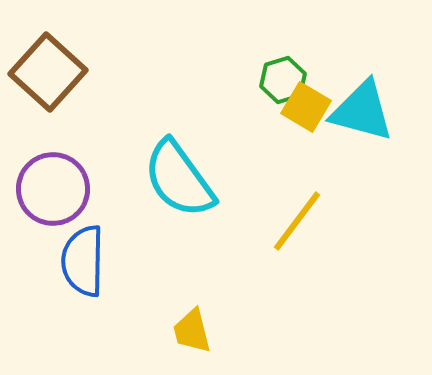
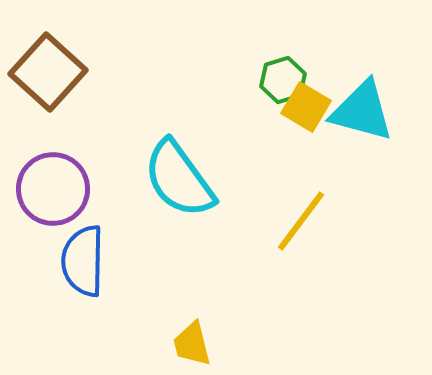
yellow line: moved 4 px right
yellow trapezoid: moved 13 px down
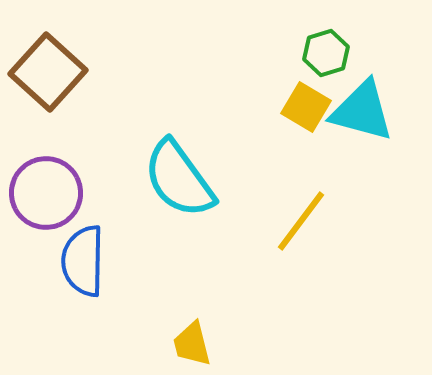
green hexagon: moved 43 px right, 27 px up
purple circle: moved 7 px left, 4 px down
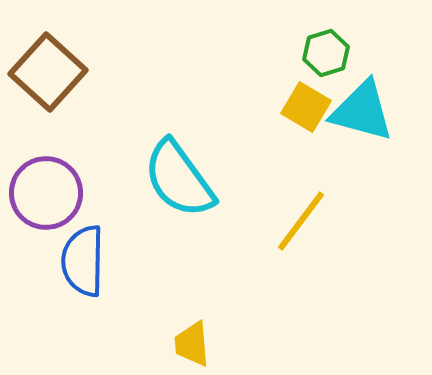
yellow trapezoid: rotated 9 degrees clockwise
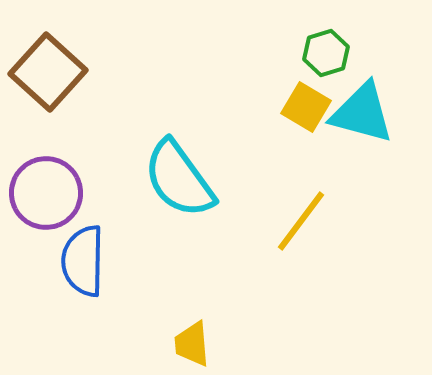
cyan triangle: moved 2 px down
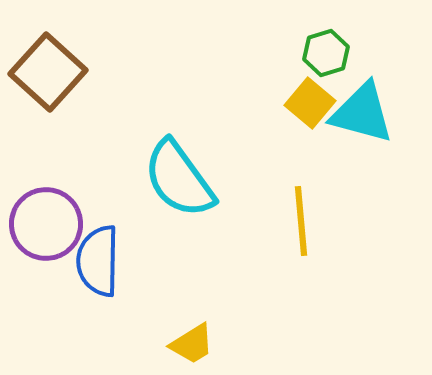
yellow square: moved 4 px right, 4 px up; rotated 9 degrees clockwise
purple circle: moved 31 px down
yellow line: rotated 42 degrees counterclockwise
blue semicircle: moved 15 px right
yellow trapezoid: rotated 117 degrees counterclockwise
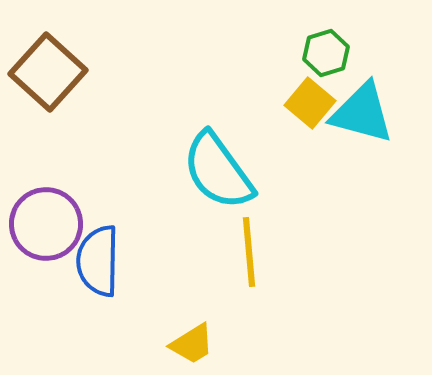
cyan semicircle: moved 39 px right, 8 px up
yellow line: moved 52 px left, 31 px down
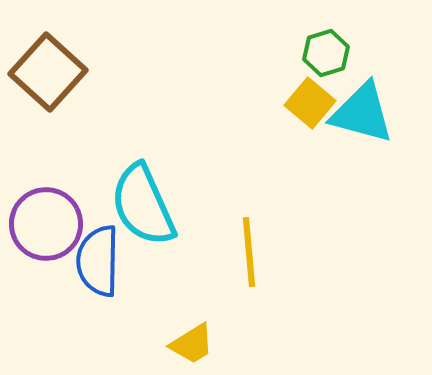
cyan semicircle: moved 75 px left, 34 px down; rotated 12 degrees clockwise
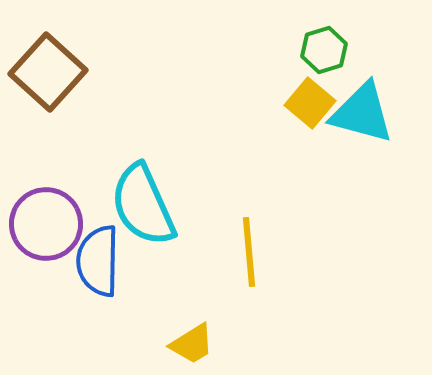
green hexagon: moved 2 px left, 3 px up
